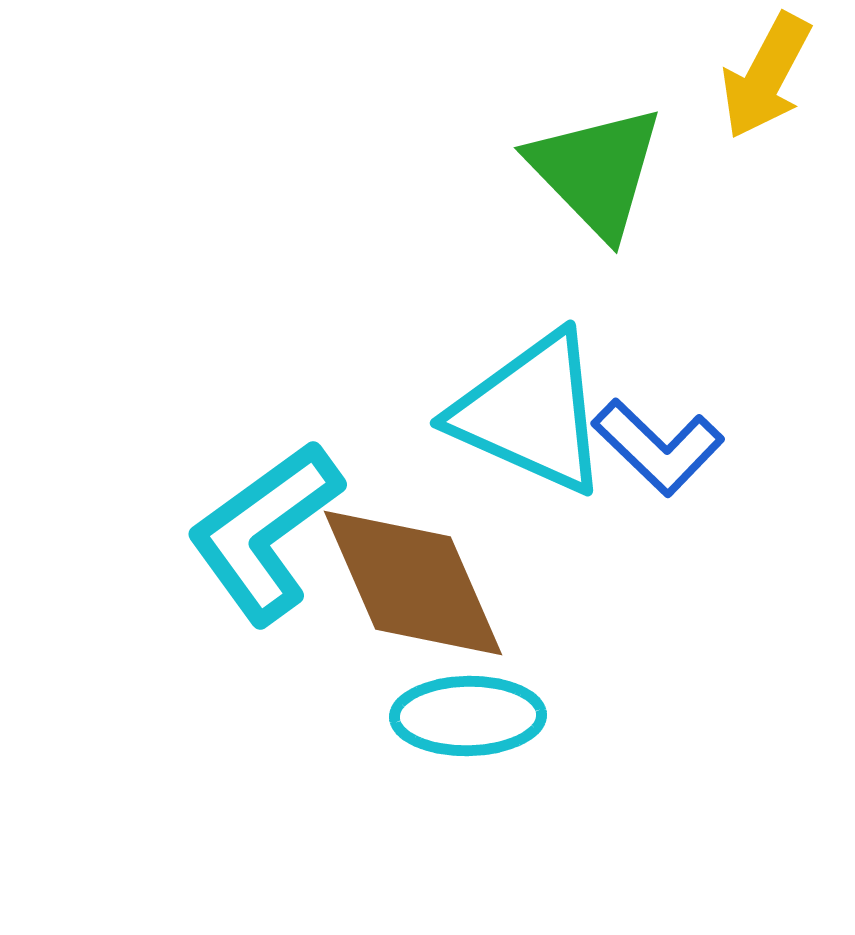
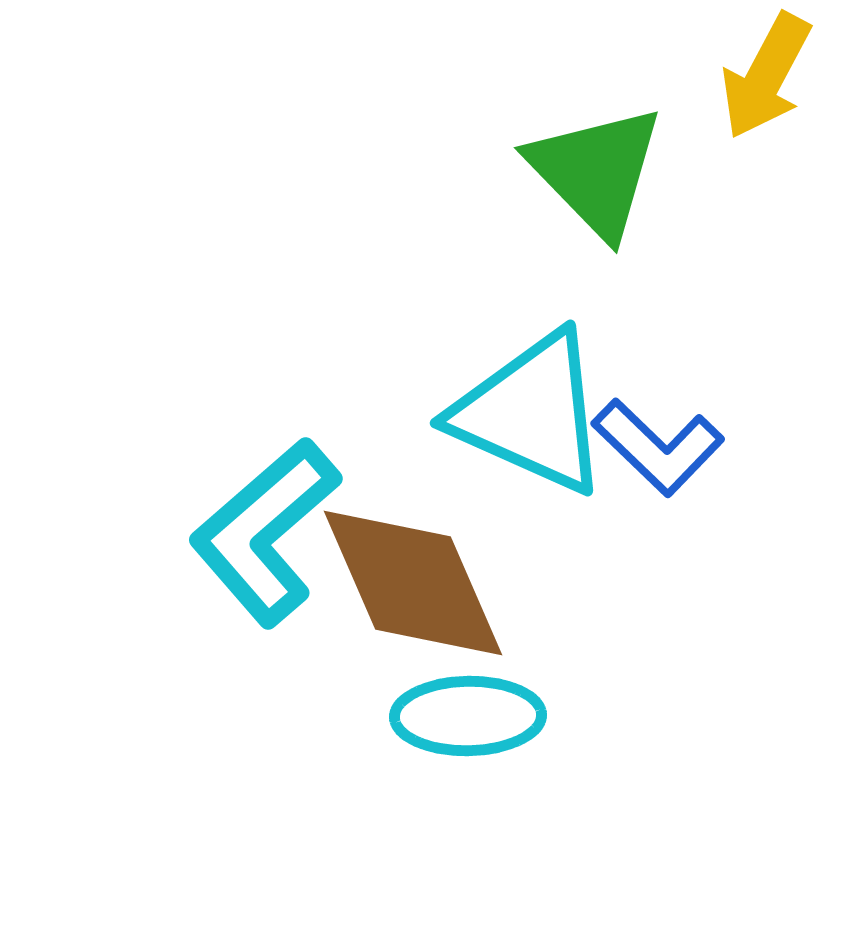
cyan L-shape: rotated 5 degrees counterclockwise
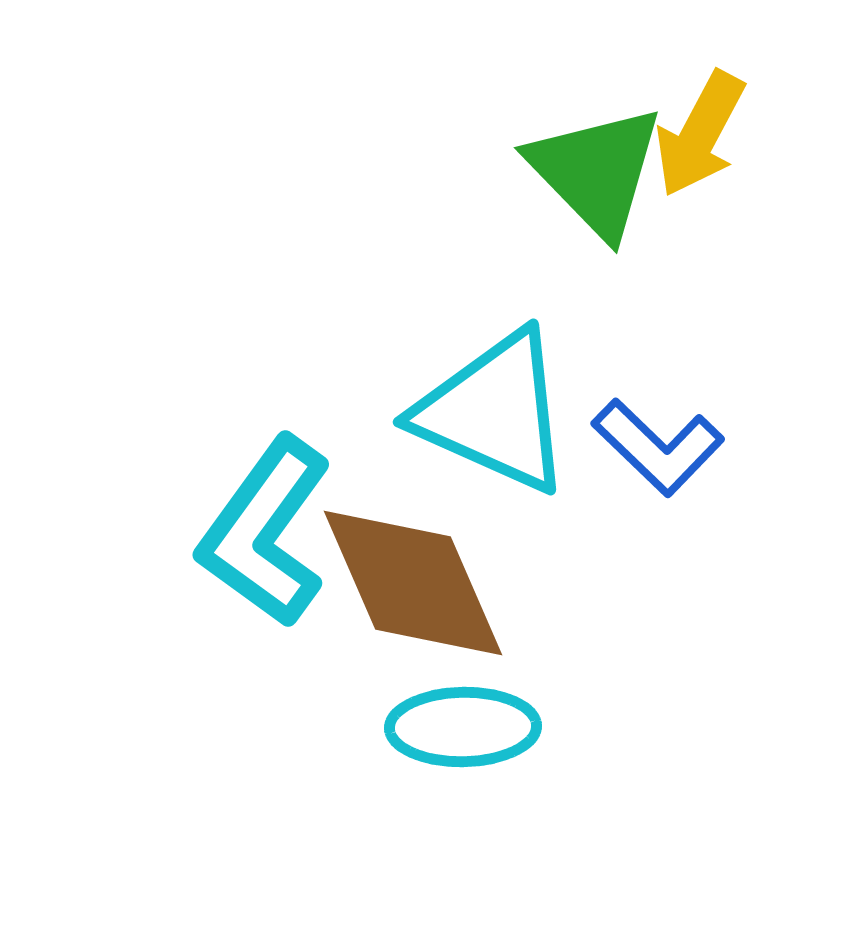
yellow arrow: moved 66 px left, 58 px down
cyan triangle: moved 37 px left, 1 px up
cyan L-shape: rotated 13 degrees counterclockwise
cyan ellipse: moved 5 px left, 11 px down
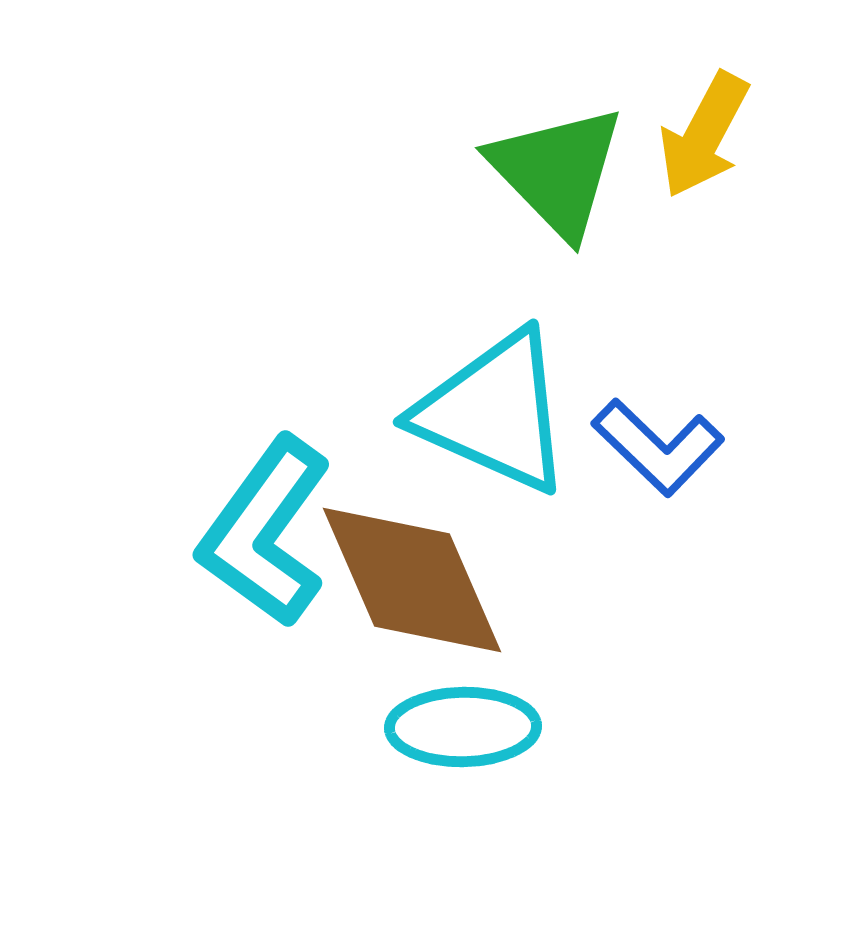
yellow arrow: moved 4 px right, 1 px down
green triangle: moved 39 px left
brown diamond: moved 1 px left, 3 px up
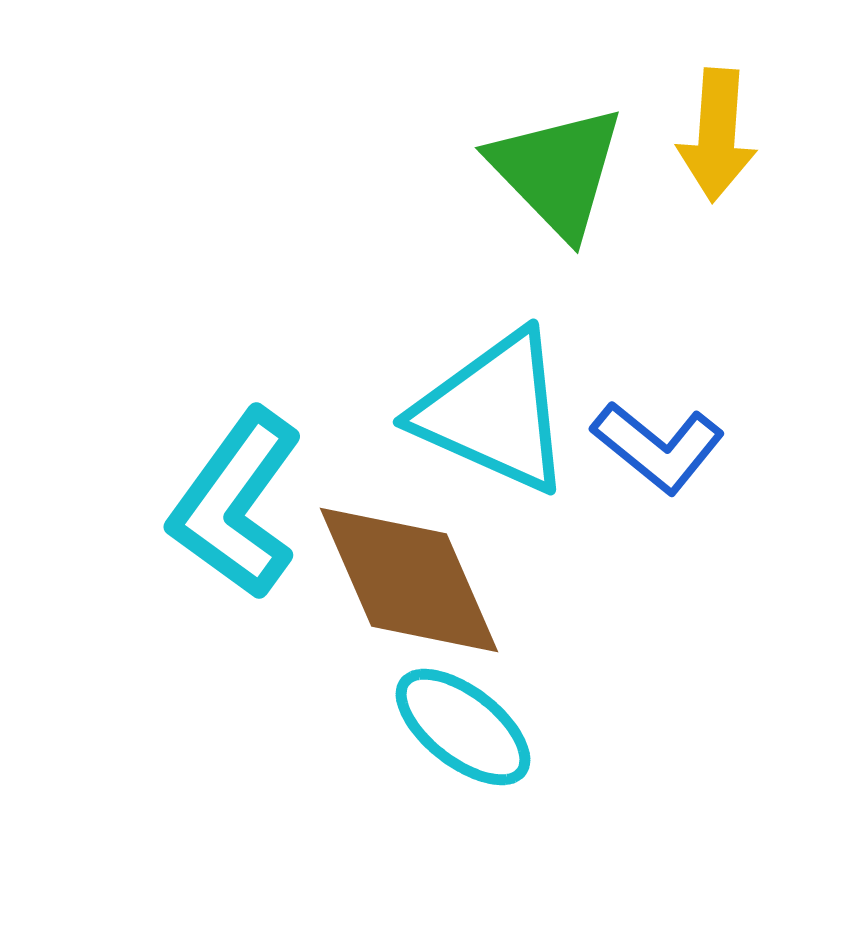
yellow arrow: moved 13 px right; rotated 24 degrees counterclockwise
blue L-shape: rotated 5 degrees counterclockwise
cyan L-shape: moved 29 px left, 28 px up
brown diamond: moved 3 px left
cyan ellipse: rotated 39 degrees clockwise
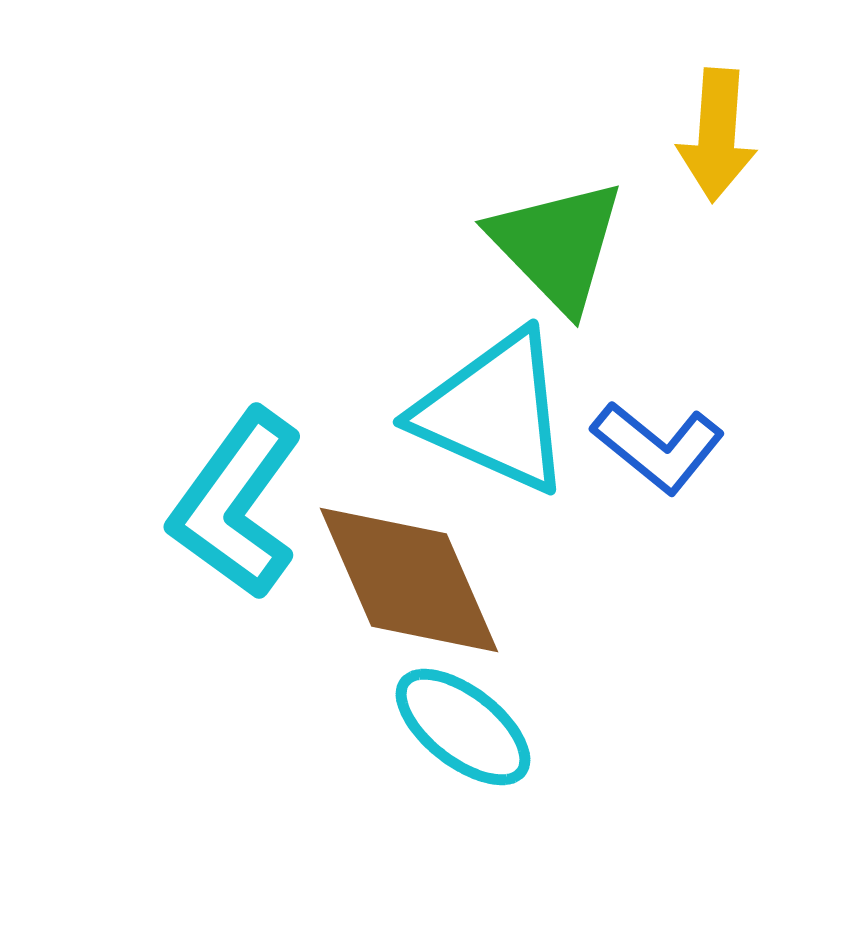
green triangle: moved 74 px down
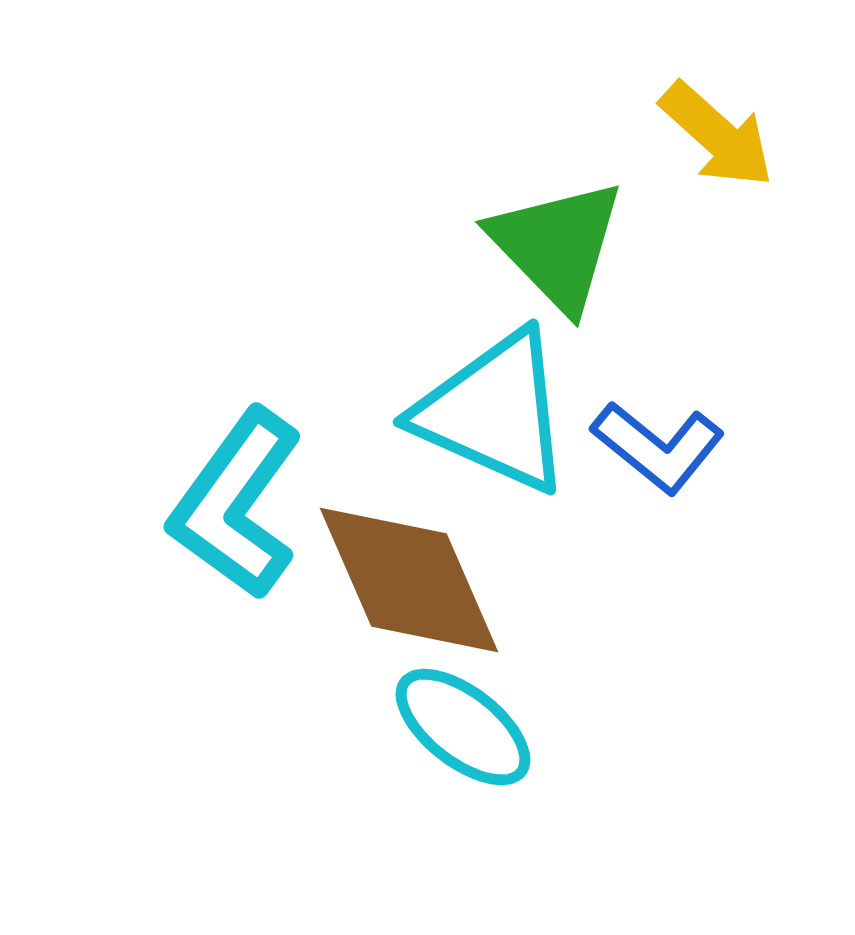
yellow arrow: rotated 52 degrees counterclockwise
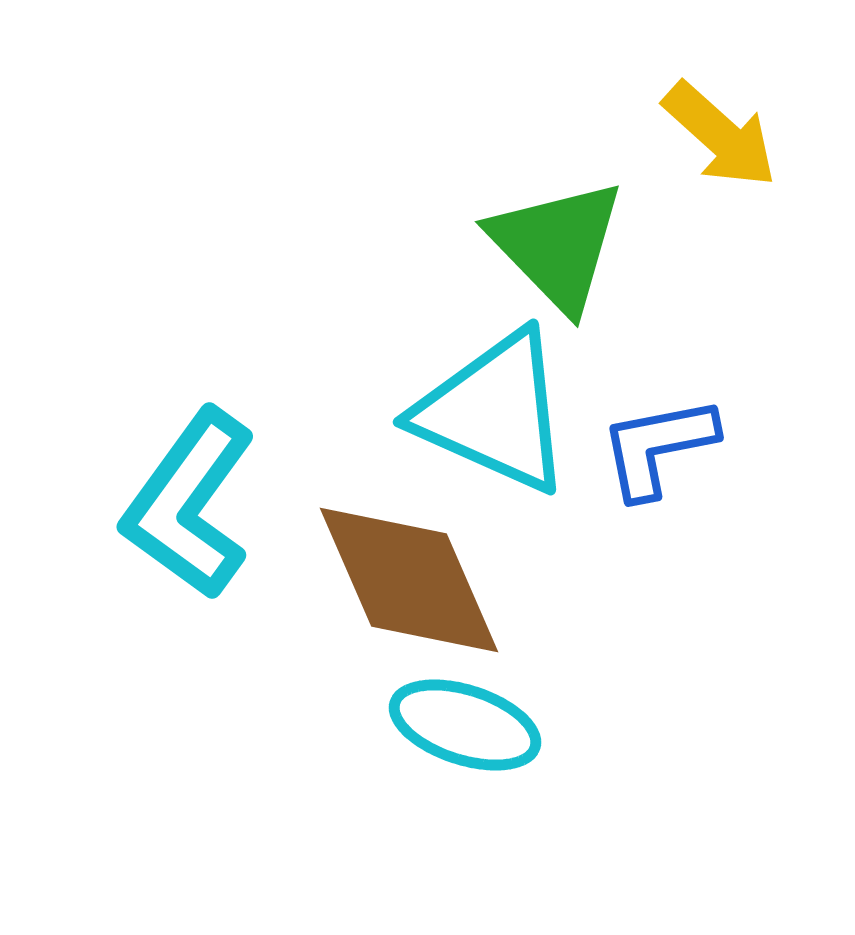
yellow arrow: moved 3 px right
blue L-shape: rotated 130 degrees clockwise
cyan L-shape: moved 47 px left
cyan ellipse: moved 2 px right, 2 px up; rotated 20 degrees counterclockwise
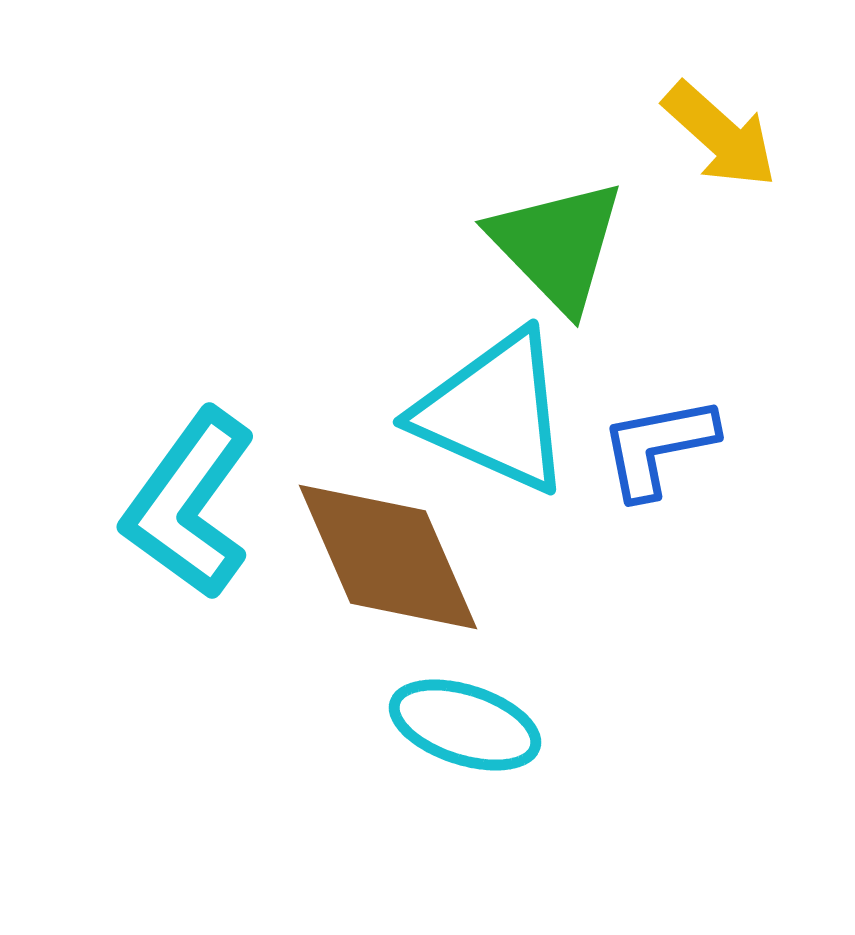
brown diamond: moved 21 px left, 23 px up
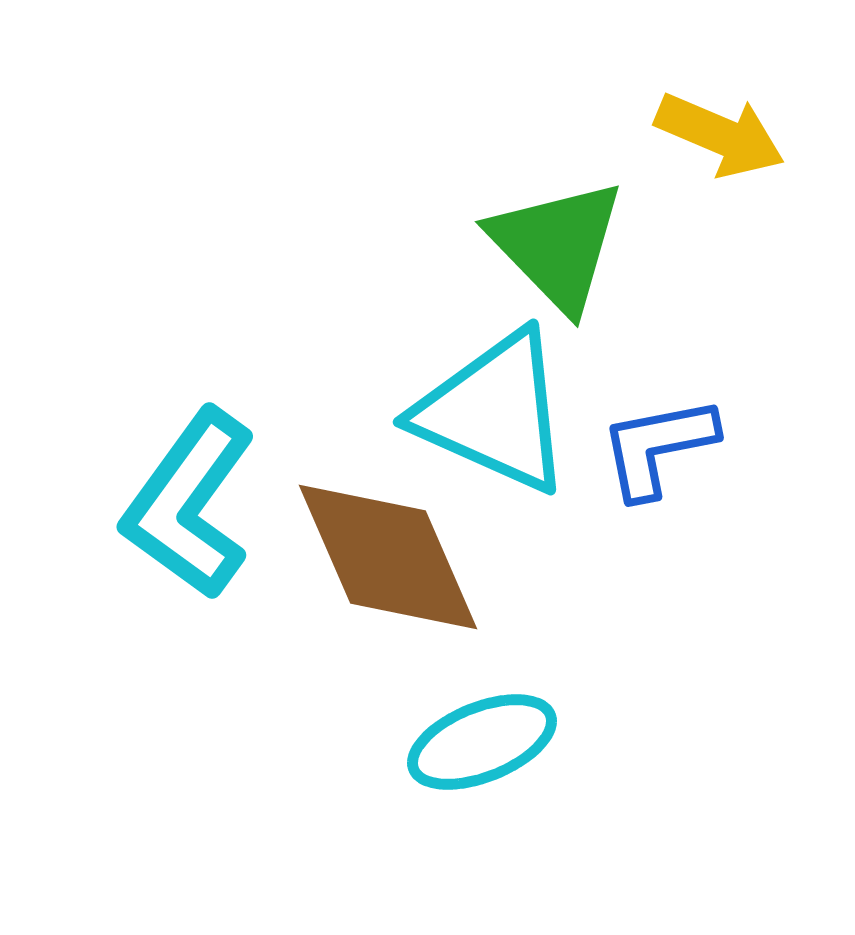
yellow arrow: rotated 19 degrees counterclockwise
cyan ellipse: moved 17 px right, 17 px down; rotated 40 degrees counterclockwise
